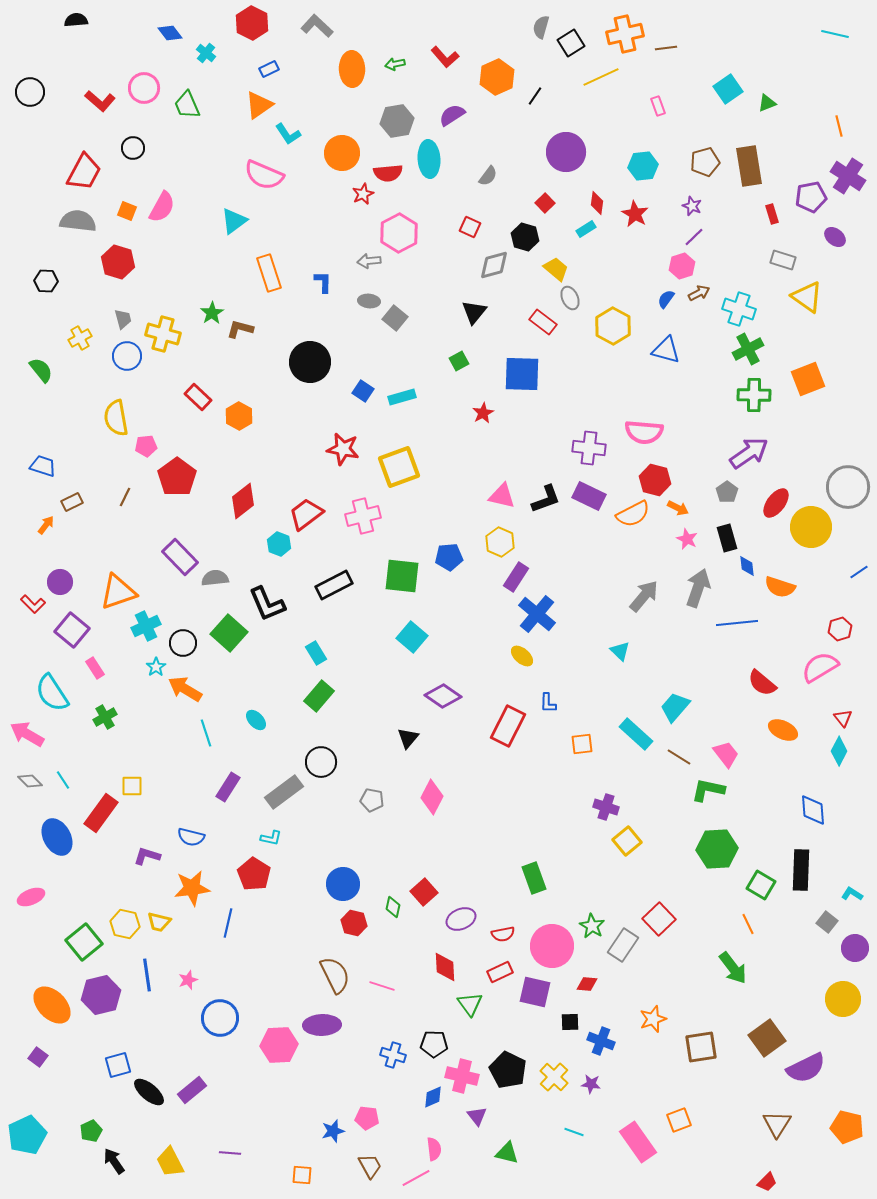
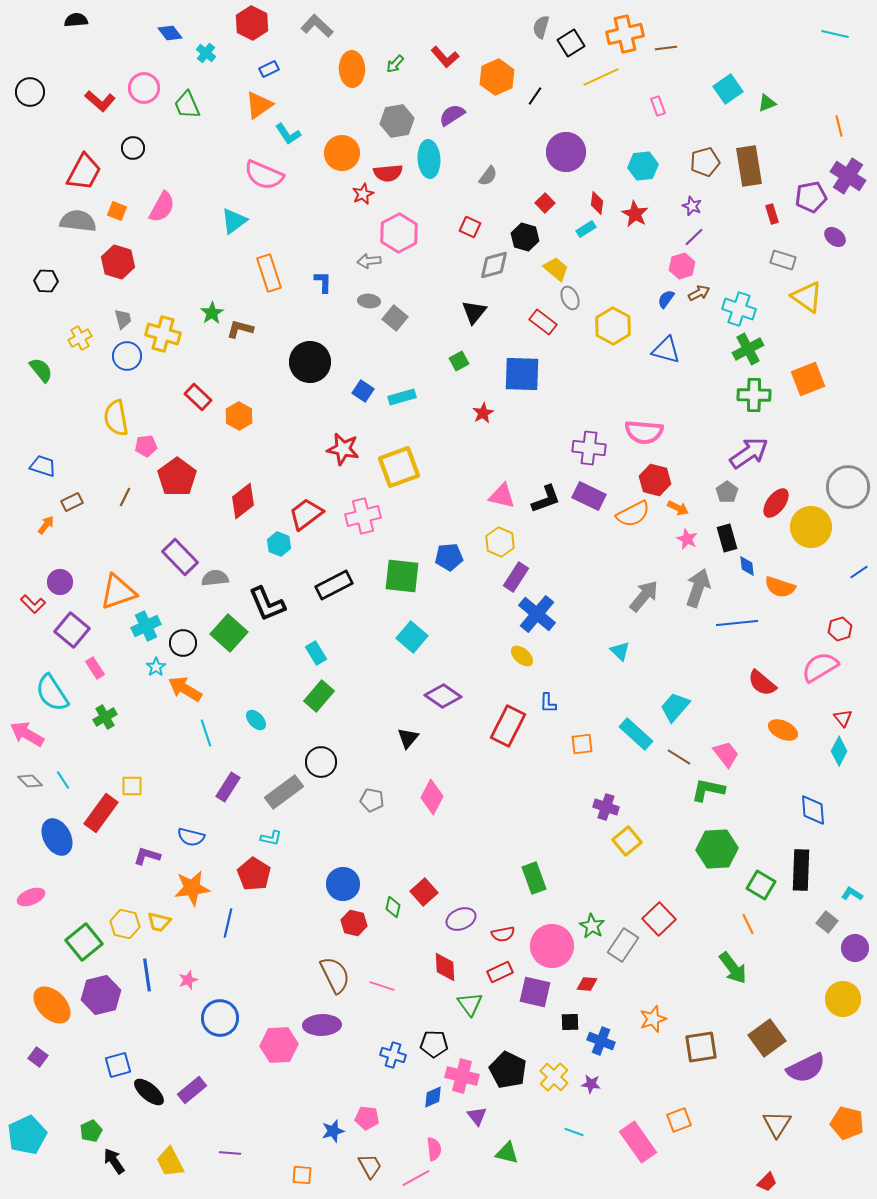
green arrow at (395, 64): rotated 36 degrees counterclockwise
orange square at (127, 211): moved 10 px left
orange pentagon at (847, 1127): moved 4 px up
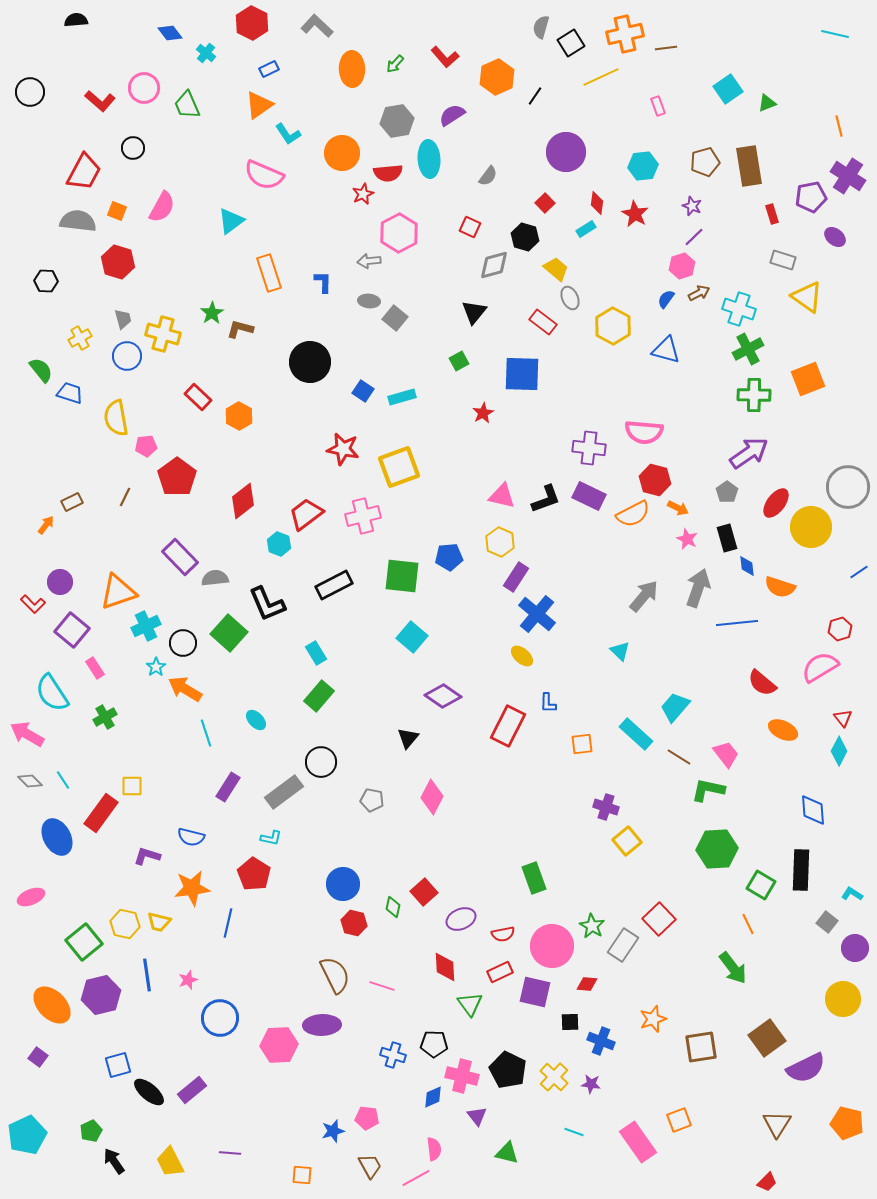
cyan triangle at (234, 221): moved 3 px left
blue trapezoid at (43, 466): moved 27 px right, 73 px up
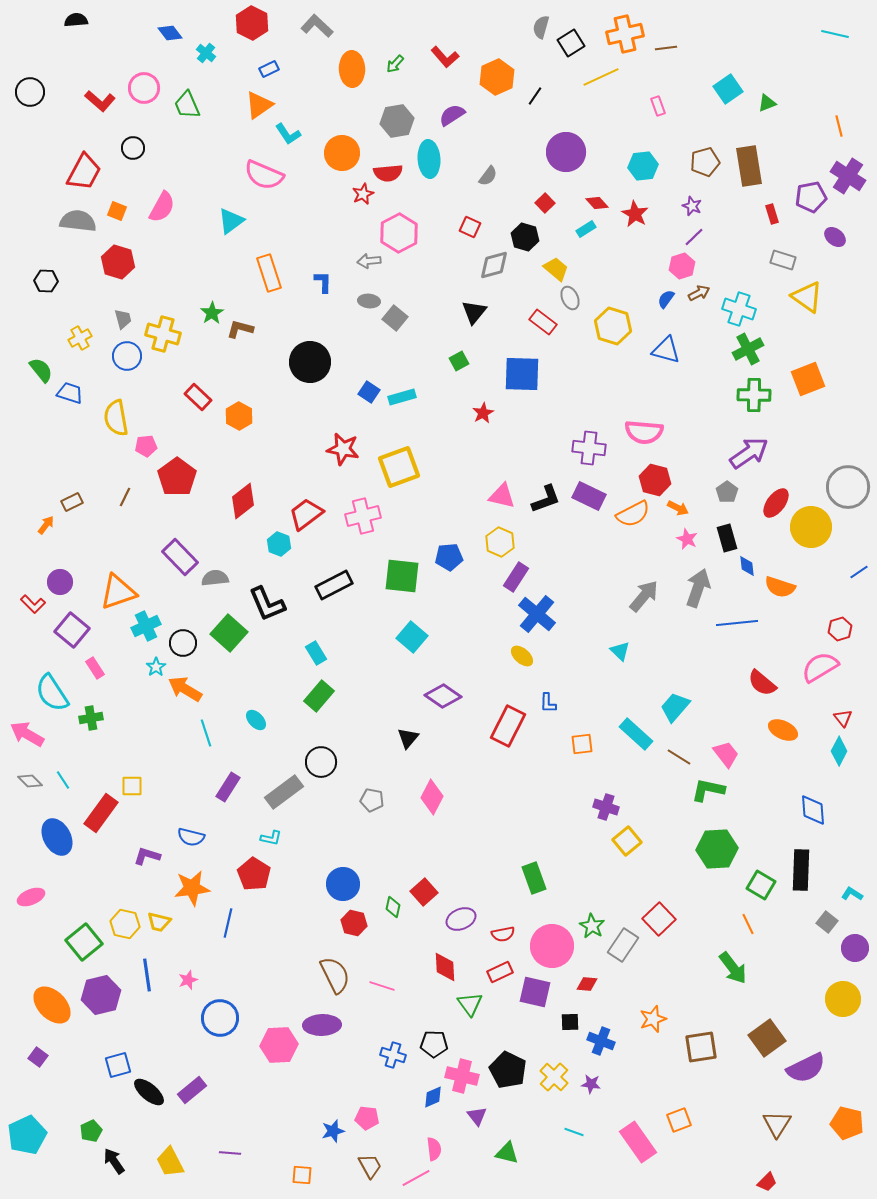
red diamond at (597, 203): rotated 50 degrees counterclockwise
yellow hexagon at (613, 326): rotated 12 degrees counterclockwise
blue square at (363, 391): moved 6 px right, 1 px down
green cross at (105, 717): moved 14 px left, 1 px down; rotated 20 degrees clockwise
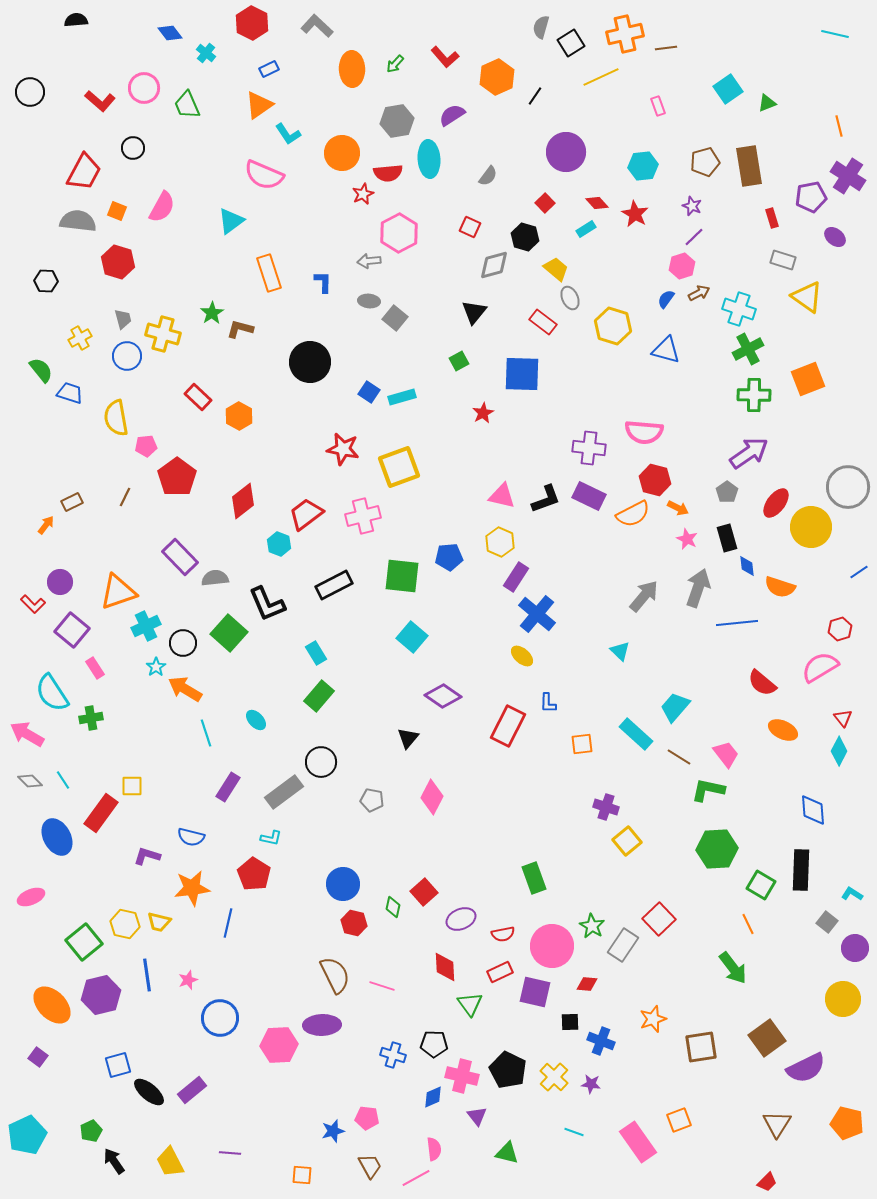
red rectangle at (772, 214): moved 4 px down
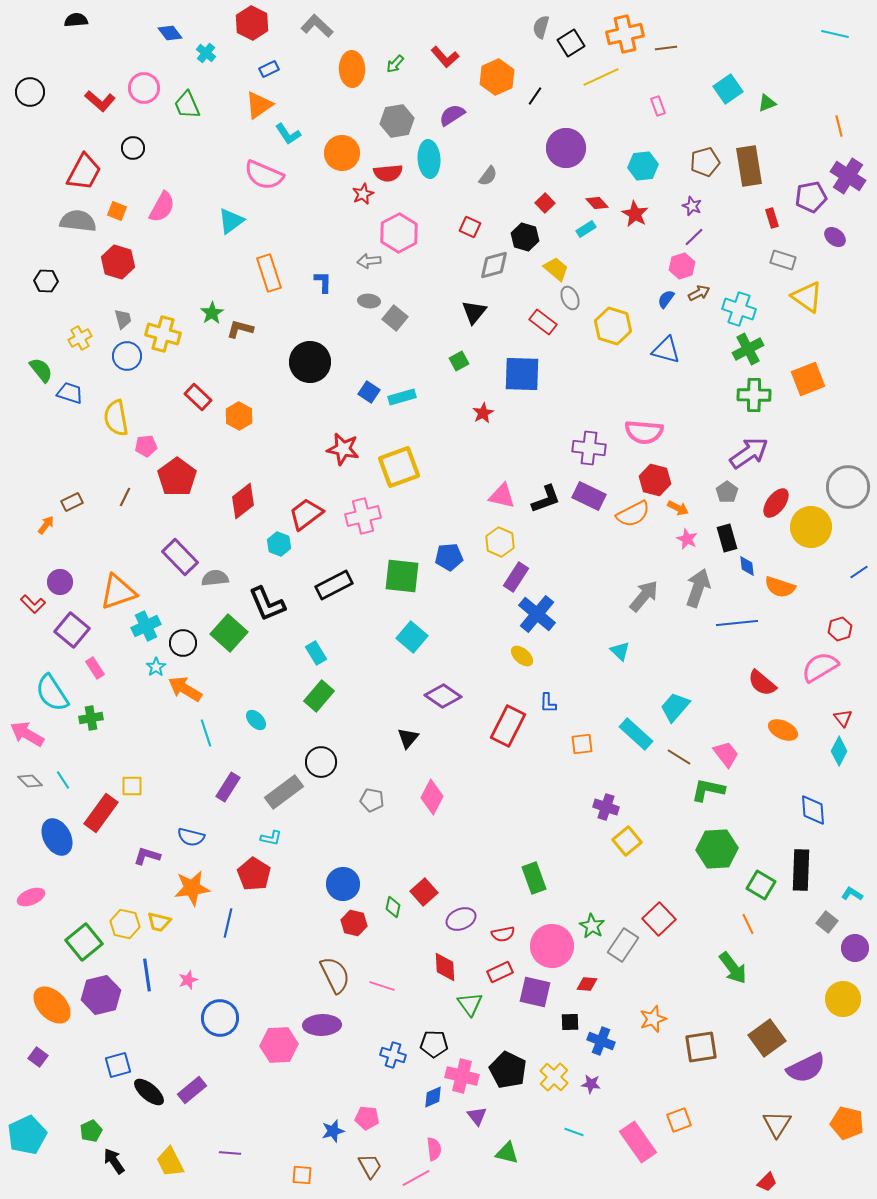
purple circle at (566, 152): moved 4 px up
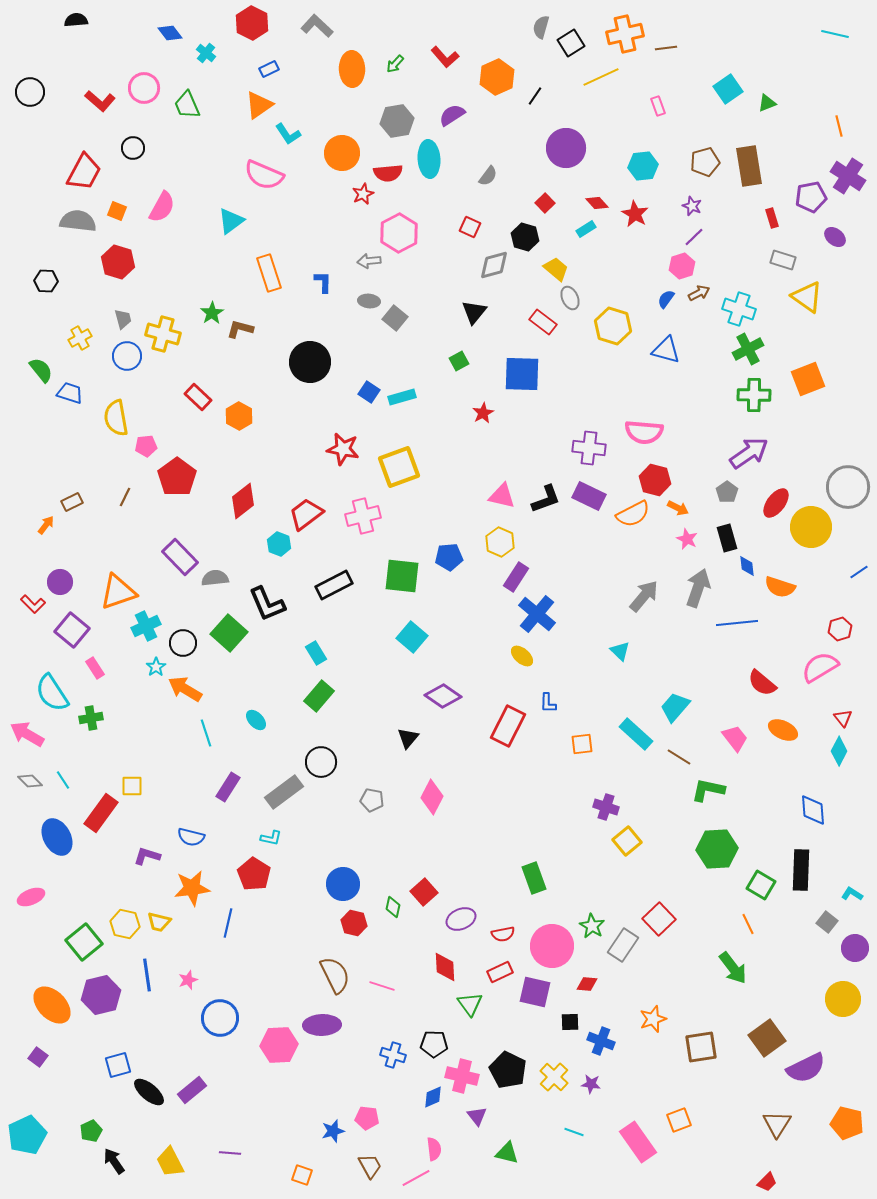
pink trapezoid at (726, 754): moved 9 px right, 16 px up
orange square at (302, 1175): rotated 15 degrees clockwise
